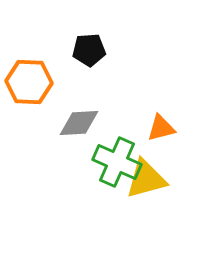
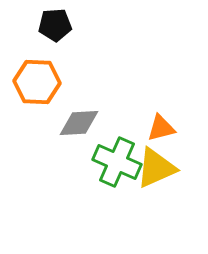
black pentagon: moved 34 px left, 25 px up
orange hexagon: moved 8 px right
yellow triangle: moved 10 px right, 11 px up; rotated 9 degrees counterclockwise
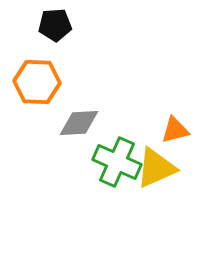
orange triangle: moved 14 px right, 2 px down
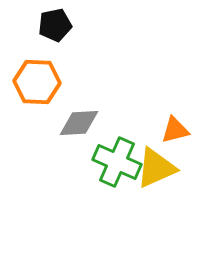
black pentagon: rotated 8 degrees counterclockwise
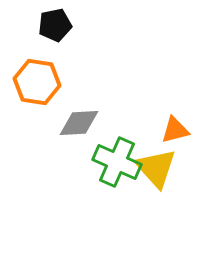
orange hexagon: rotated 6 degrees clockwise
yellow triangle: rotated 48 degrees counterclockwise
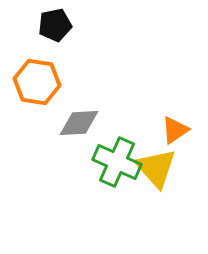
orange triangle: rotated 20 degrees counterclockwise
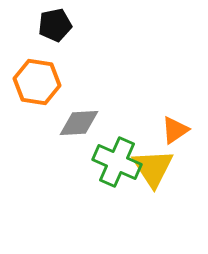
yellow triangle: moved 3 px left; rotated 9 degrees clockwise
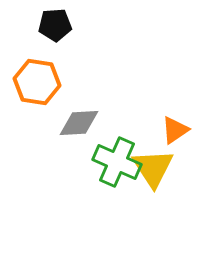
black pentagon: rotated 8 degrees clockwise
